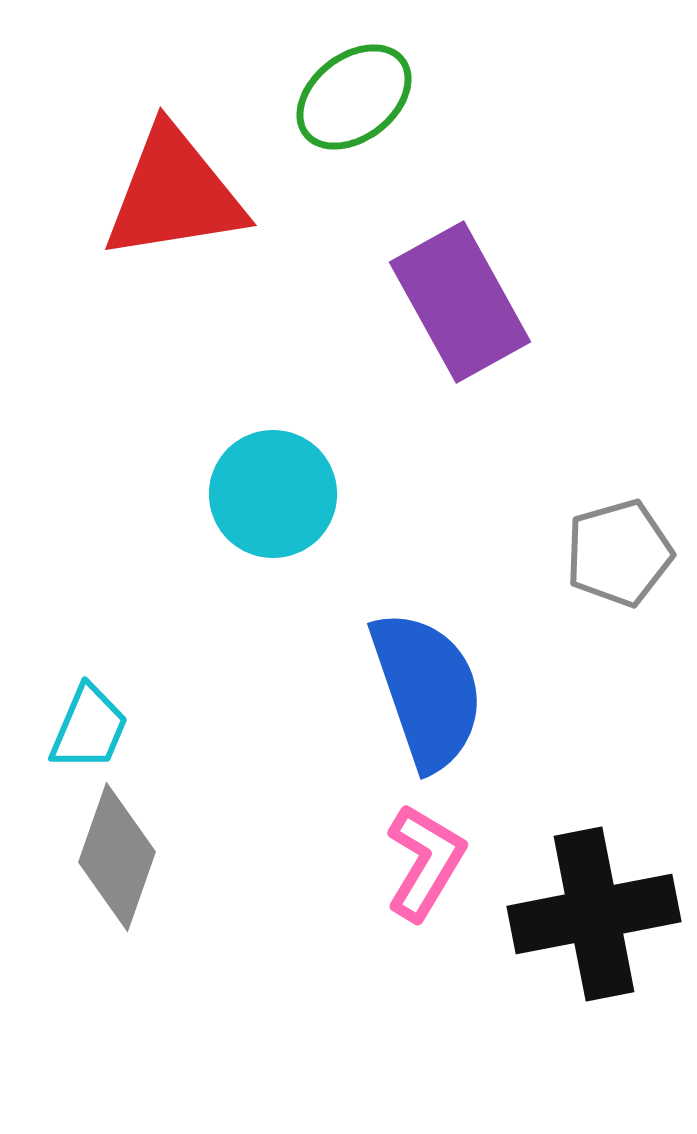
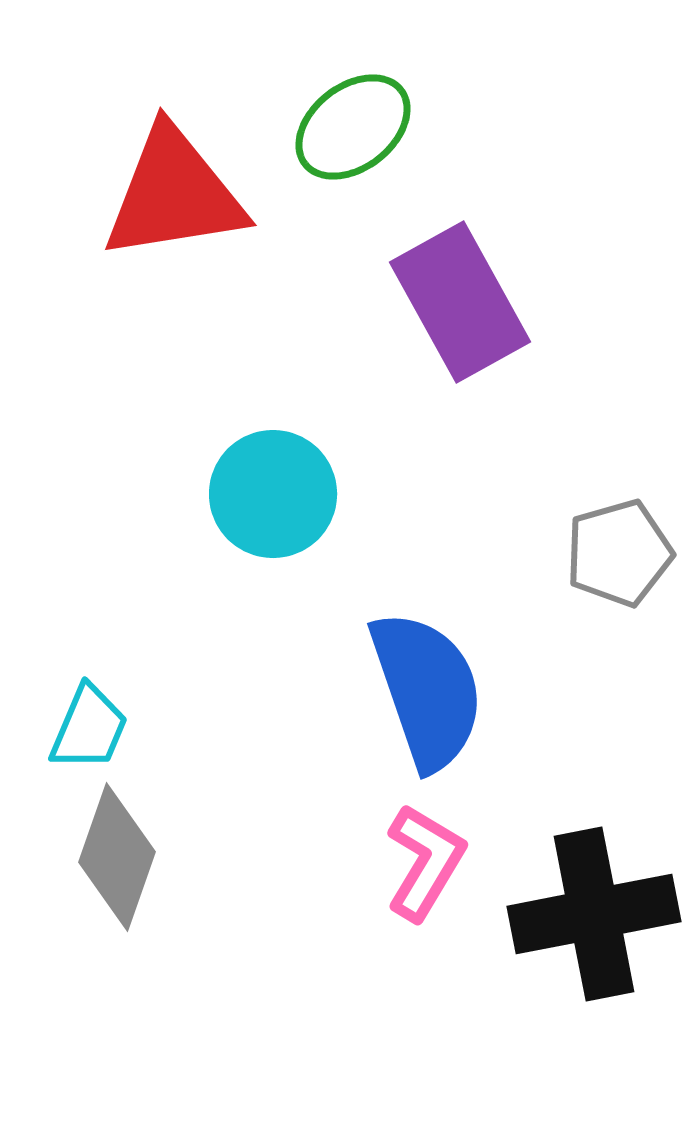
green ellipse: moved 1 px left, 30 px down
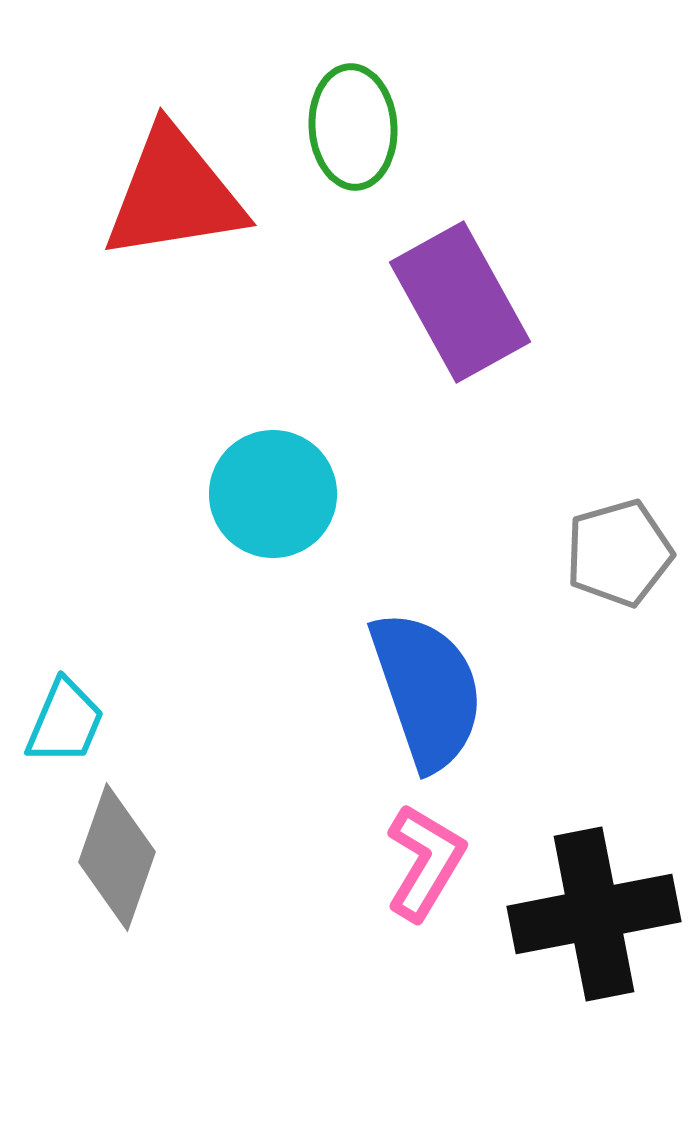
green ellipse: rotated 56 degrees counterclockwise
cyan trapezoid: moved 24 px left, 6 px up
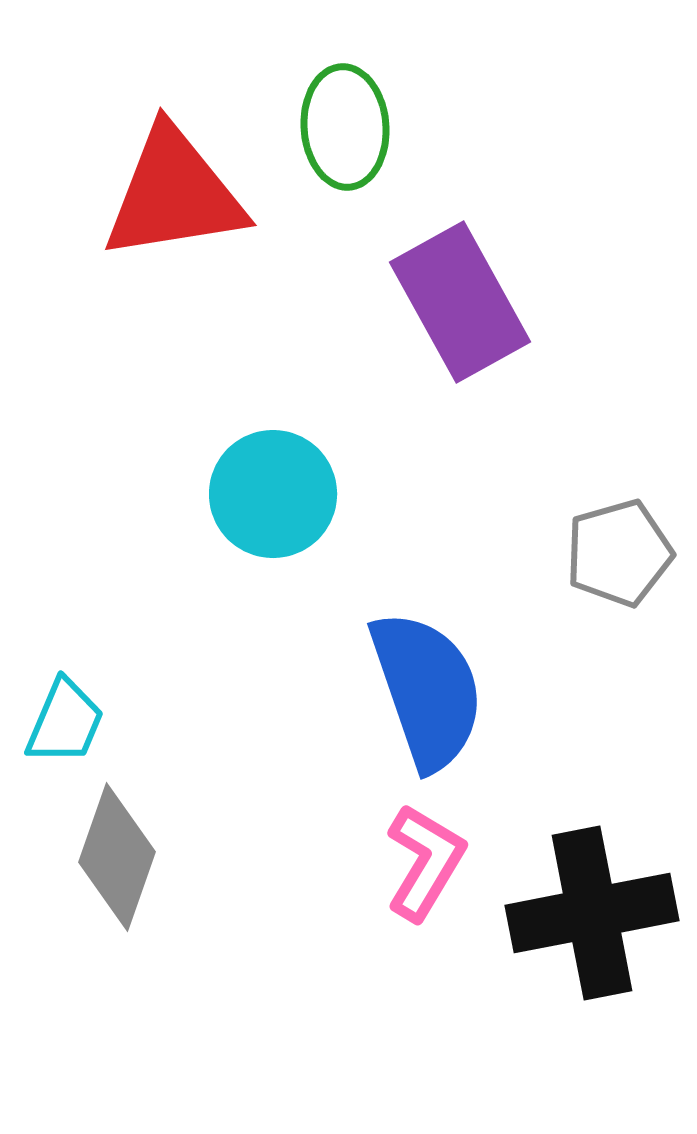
green ellipse: moved 8 px left
black cross: moved 2 px left, 1 px up
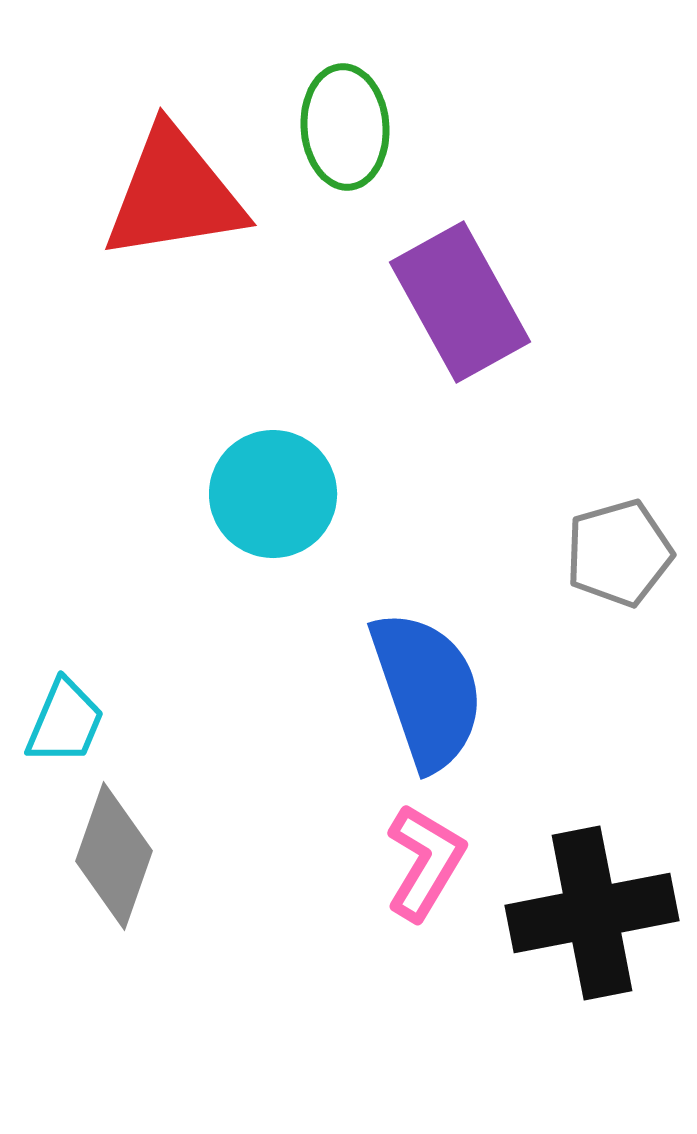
gray diamond: moved 3 px left, 1 px up
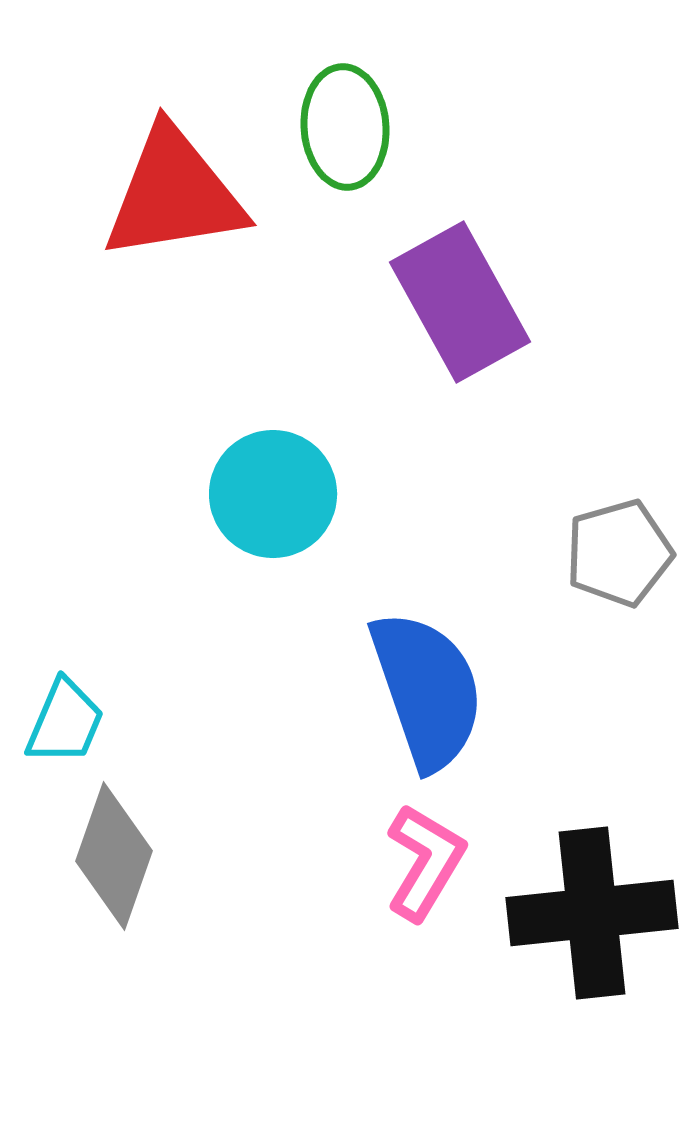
black cross: rotated 5 degrees clockwise
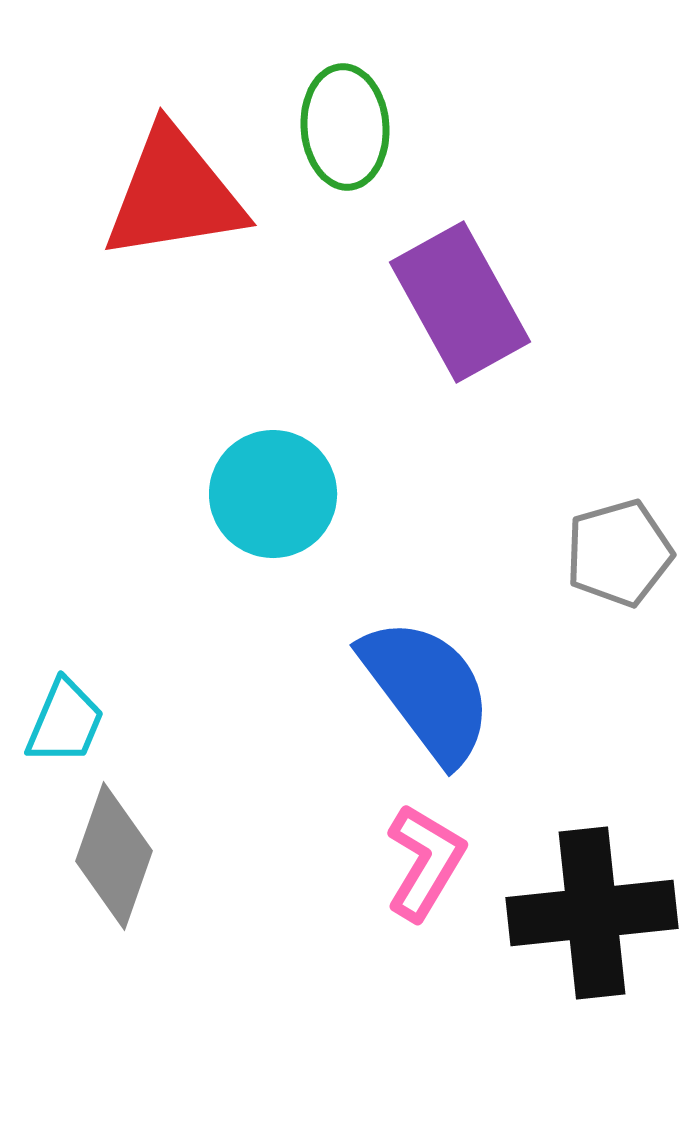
blue semicircle: rotated 18 degrees counterclockwise
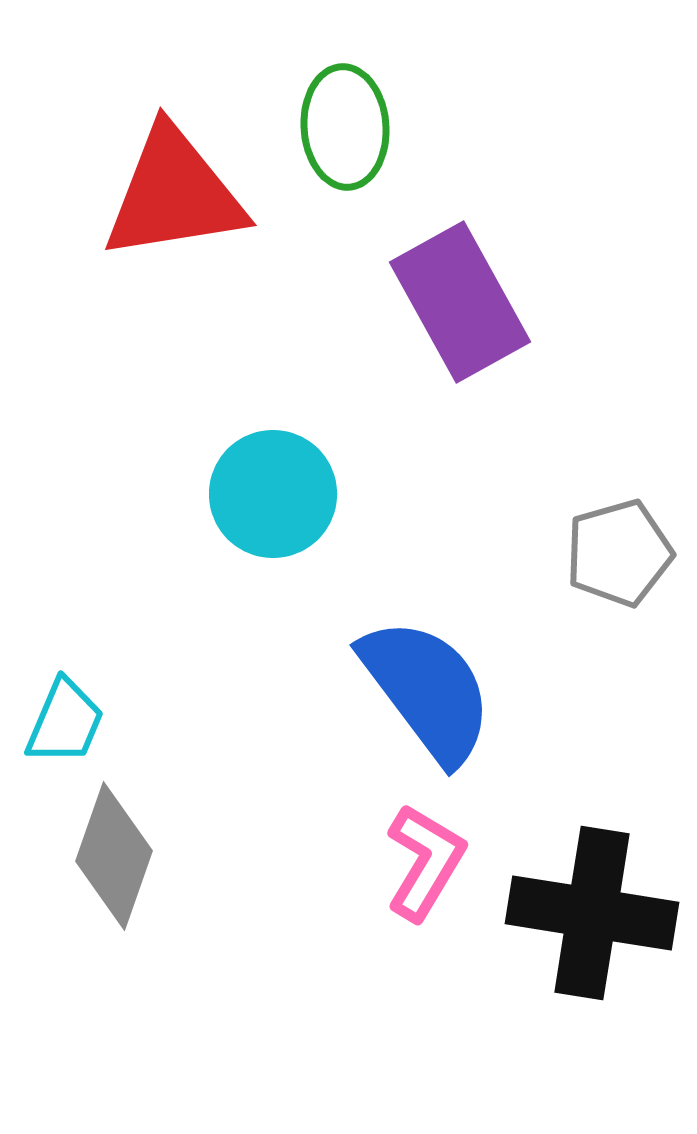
black cross: rotated 15 degrees clockwise
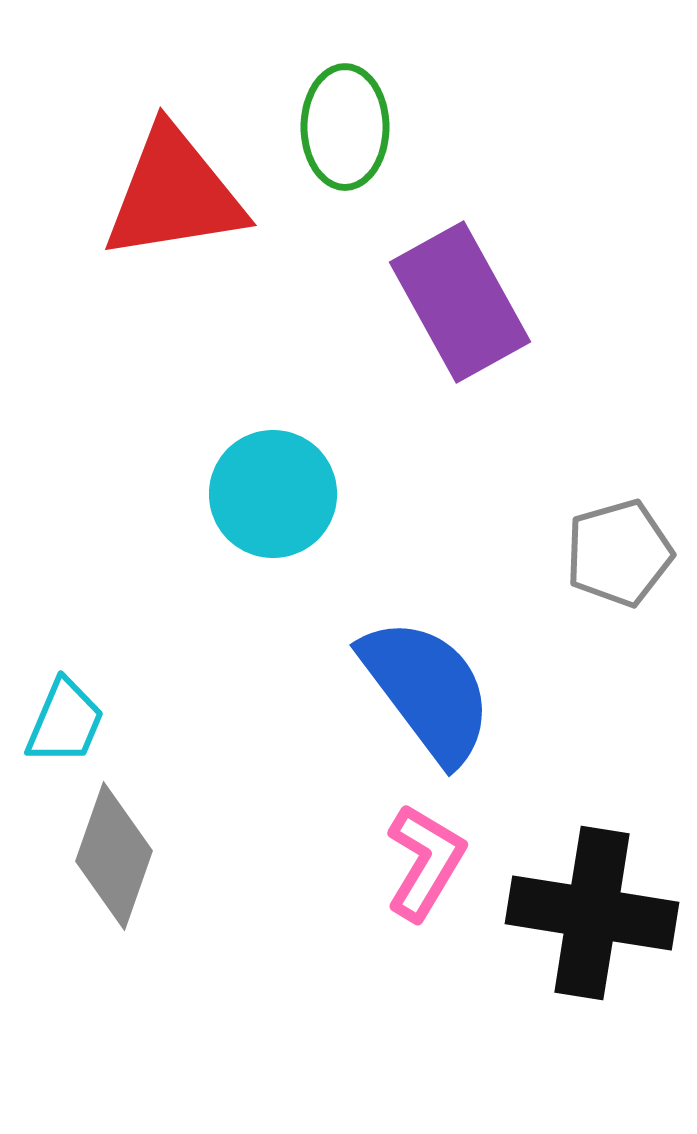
green ellipse: rotated 4 degrees clockwise
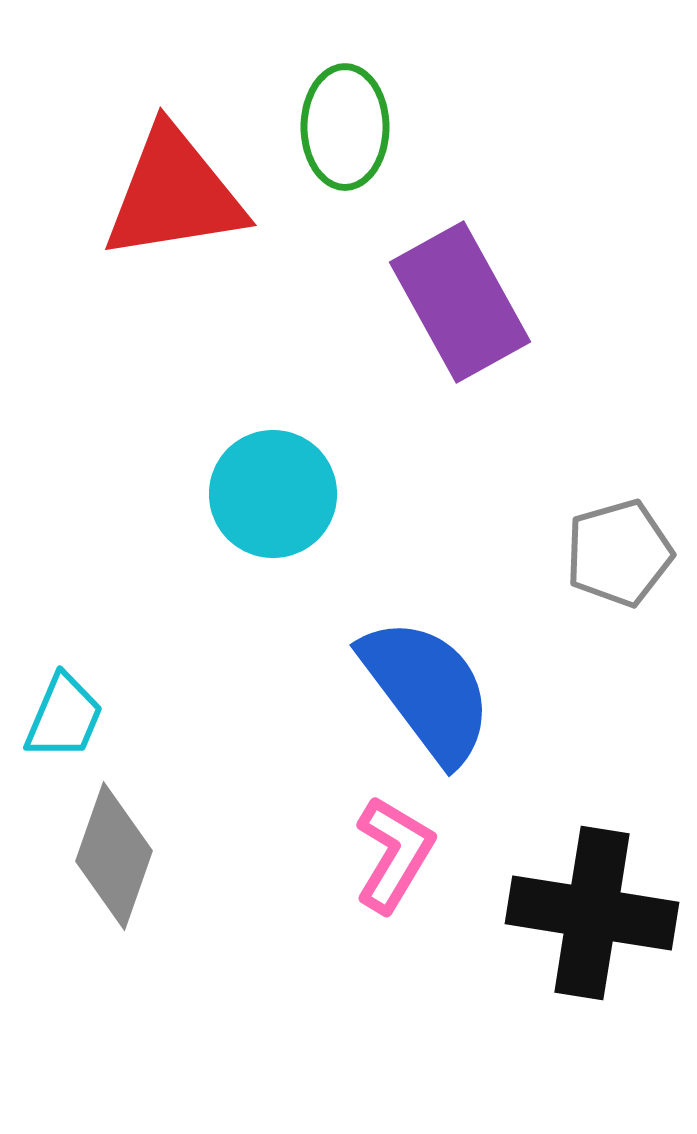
cyan trapezoid: moved 1 px left, 5 px up
pink L-shape: moved 31 px left, 8 px up
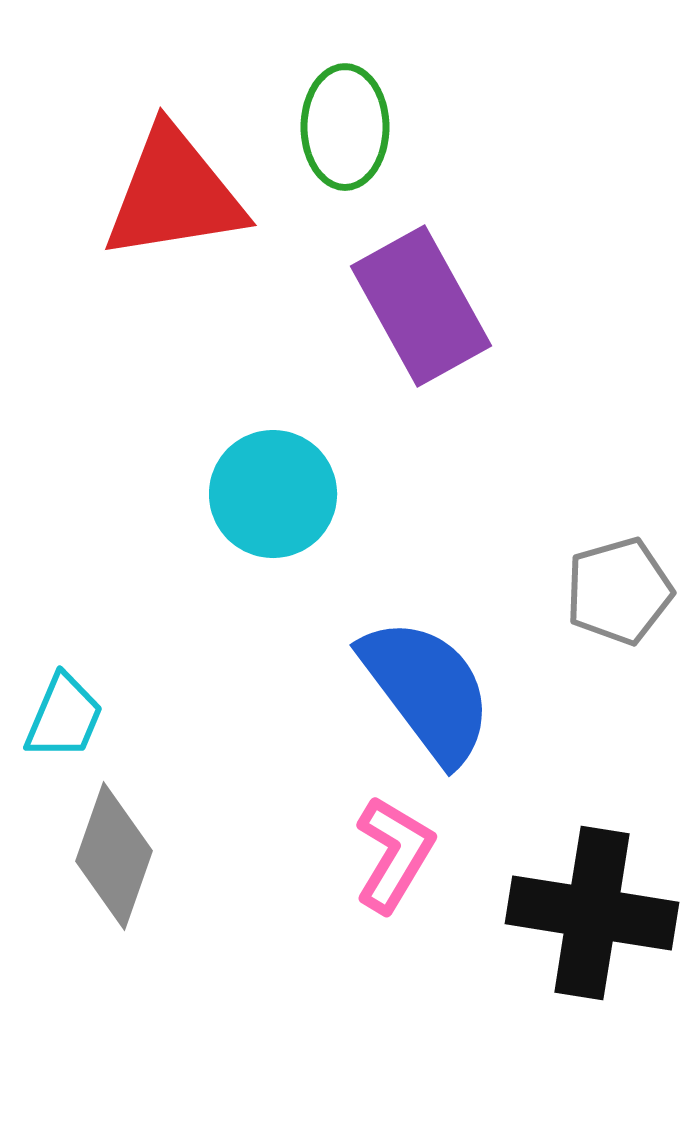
purple rectangle: moved 39 px left, 4 px down
gray pentagon: moved 38 px down
